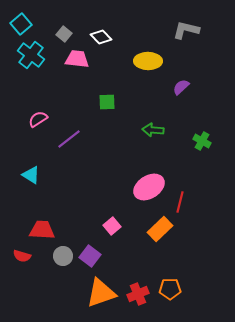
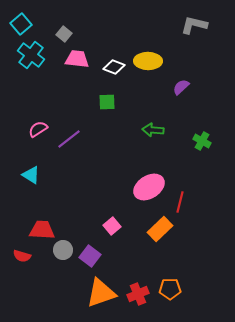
gray L-shape: moved 8 px right, 5 px up
white diamond: moved 13 px right, 30 px down; rotated 25 degrees counterclockwise
pink semicircle: moved 10 px down
gray circle: moved 6 px up
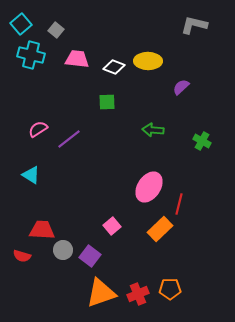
gray square: moved 8 px left, 4 px up
cyan cross: rotated 24 degrees counterclockwise
pink ellipse: rotated 24 degrees counterclockwise
red line: moved 1 px left, 2 px down
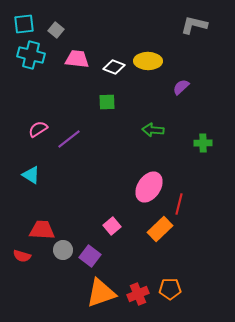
cyan square: moved 3 px right; rotated 35 degrees clockwise
green cross: moved 1 px right, 2 px down; rotated 30 degrees counterclockwise
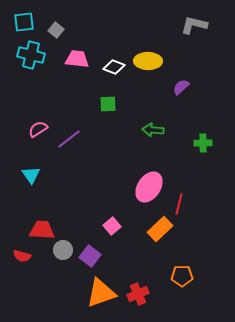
cyan square: moved 2 px up
green square: moved 1 px right, 2 px down
cyan triangle: rotated 24 degrees clockwise
orange pentagon: moved 12 px right, 13 px up
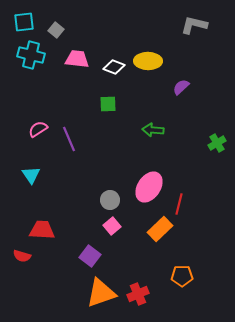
purple line: rotated 75 degrees counterclockwise
green cross: moved 14 px right; rotated 30 degrees counterclockwise
gray circle: moved 47 px right, 50 px up
